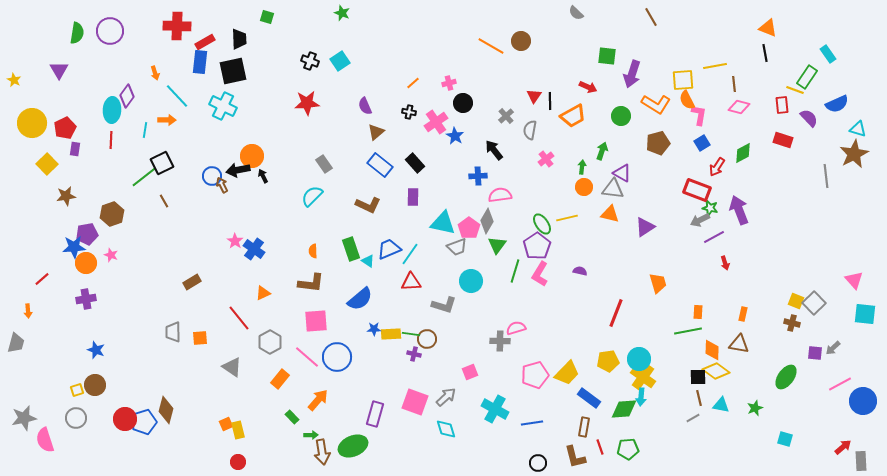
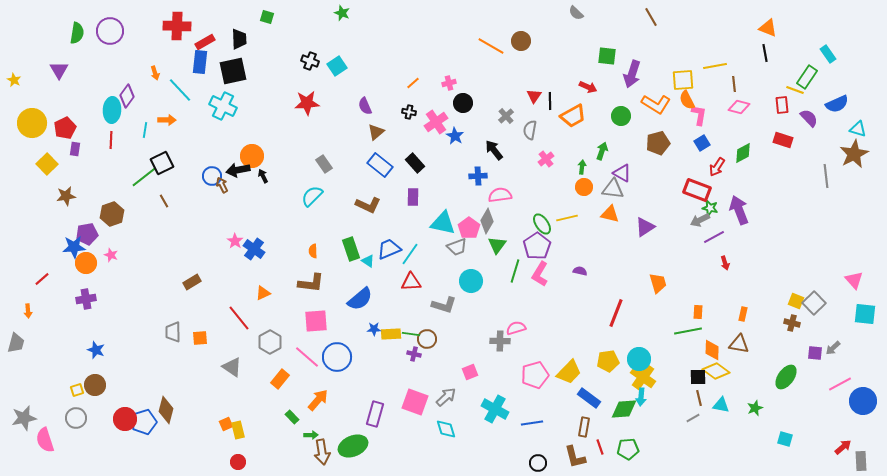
cyan square at (340, 61): moved 3 px left, 5 px down
cyan line at (177, 96): moved 3 px right, 6 px up
yellow trapezoid at (567, 373): moved 2 px right, 1 px up
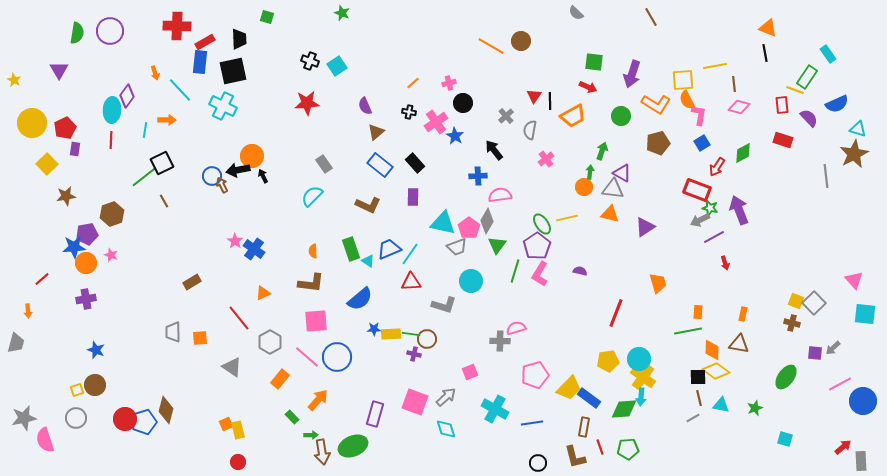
green square at (607, 56): moved 13 px left, 6 px down
green arrow at (582, 167): moved 8 px right, 5 px down
yellow trapezoid at (569, 372): moved 16 px down
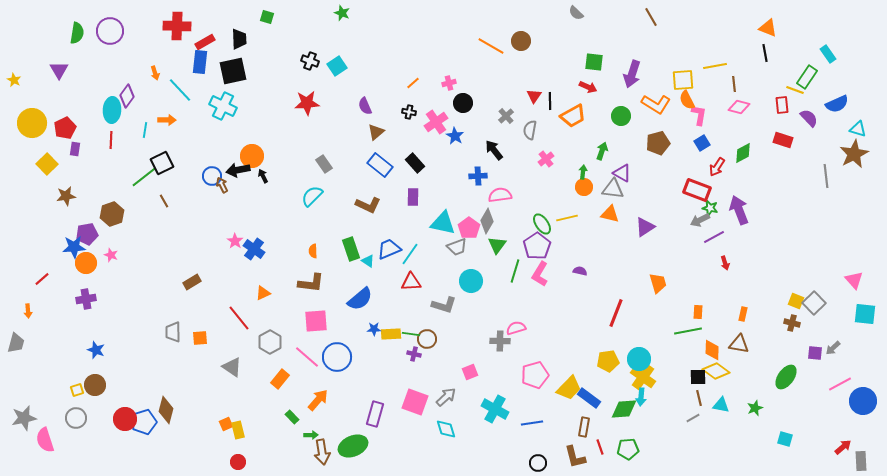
green arrow at (590, 172): moved 7 px left
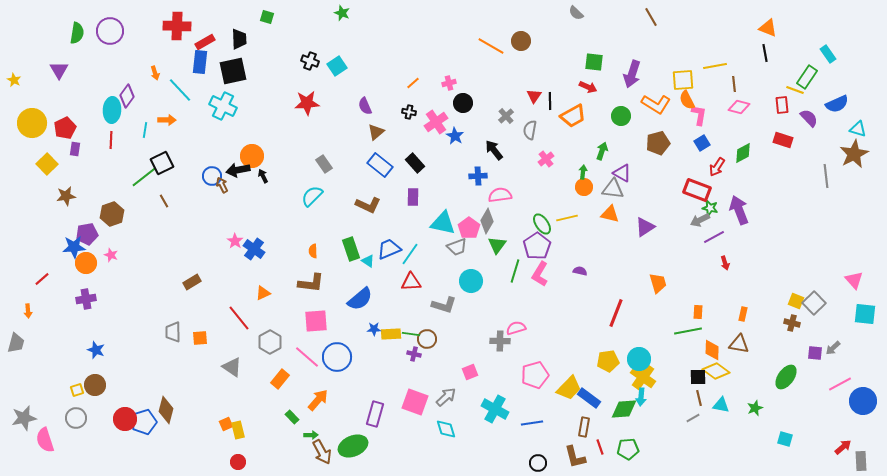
brown arrow at (322, 452): rotated 20 degrees counterclockwise
